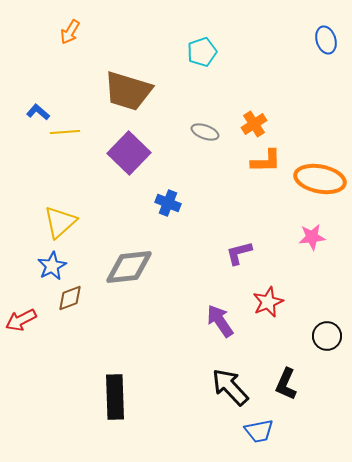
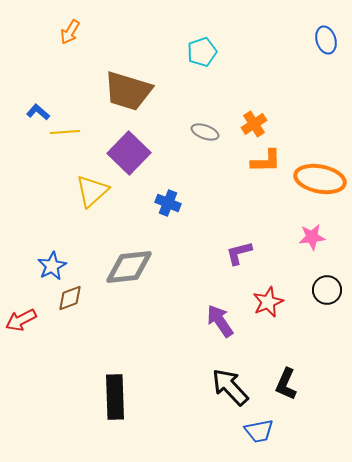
yellow triangle: moved 32 px right, 31 px up
black circle: moved 46 px up
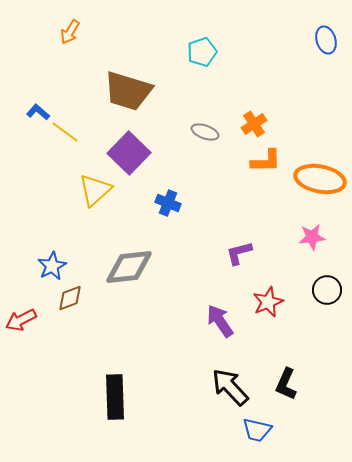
yellow line: rotated 40 degrees clockwise
yellow triangle: moved 3 px right, 1 px up
blue trapezoid: moved 2 px left, 1 px up; rotated 24 degrees clockwise
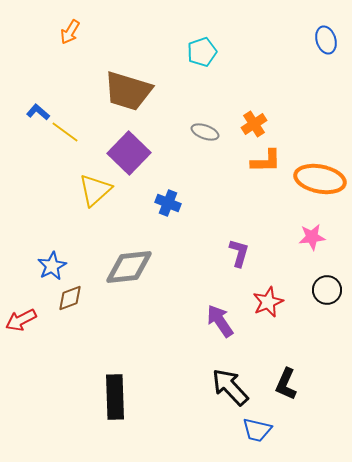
purple L-shape: rotated 120 degrees clockwise
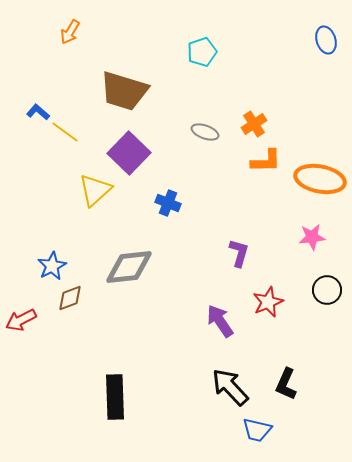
brown trapezoid: moved 4 px left
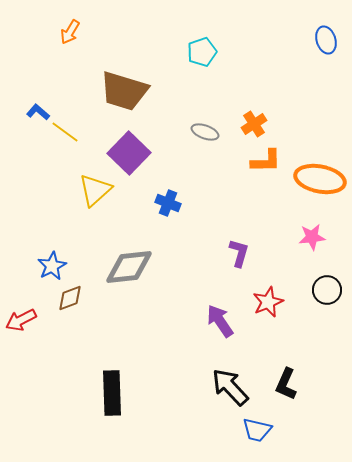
black rectangle: moved 3 px left, 4 px up
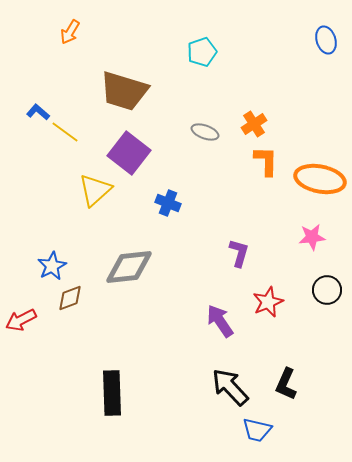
purple square: rotated 6 degrees counterclockwise
orange L-shape: rotated 88 degrees counterclockwise
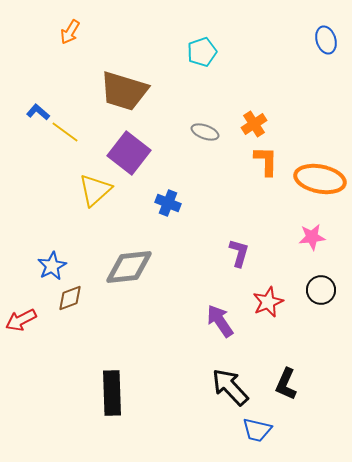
black circle: moved 6 px left
